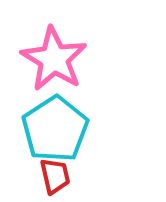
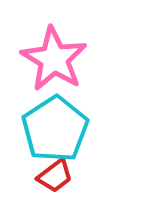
red trapezoid: rotated 66 degrees clockwise
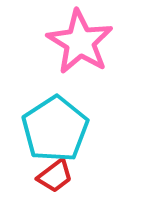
pink star: moved 26 px right, 17 px up
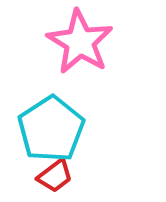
cyan pentagon: moved 4 px left
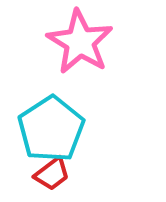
red trapezoid: moved 3 px left, 2 px up
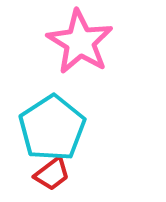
cyan pentagon: moved 1 px right, 1 px up
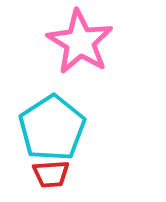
red trapezoid: moved 1 px left; rotated 33 degrees clockwise
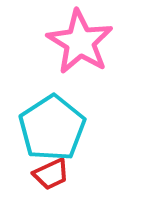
red trapezoid: rotated 21 degrees counterclockwise
